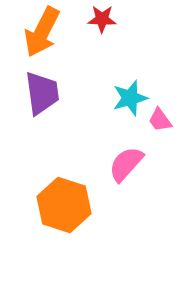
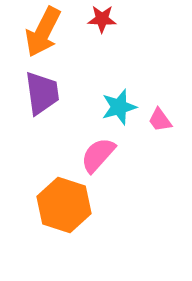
orange arrow: moved 1 px right
cyan star: moved 11 px left, 9 px down
pink semicircle: moved 28 px left, 9 px up
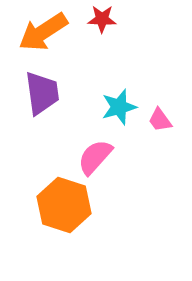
orange arrow: rotated 30 degrees clockwise
pink semicircle: moved 3 px left, 2 px down
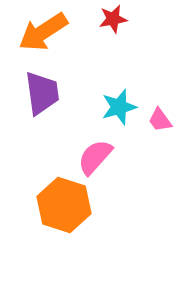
red star: moved 11 px right; rotated 12 degrees counterclockwise
